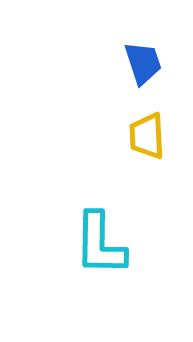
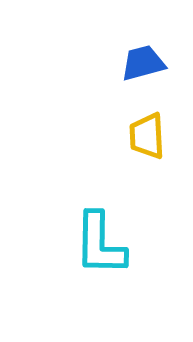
blue trapezoid: rotated 87 degrees counterclockwise
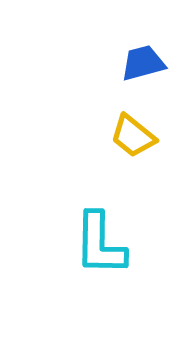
yellow trapezoid: moved 14 px left; rotated 48 degrees counterclockwise
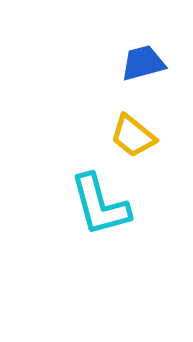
cyan L-shape: moved 39 px up; rotated 16 degrees counterclockwise
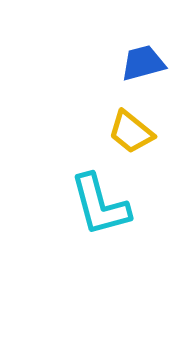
yellow trapezoid: moved 2 px left, 4 px up
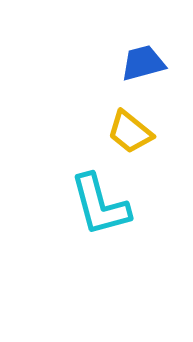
yellow trapezoid: moved 1 px left
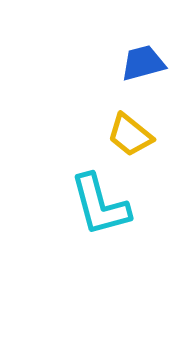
yellow trapezoid: moved 3 px down
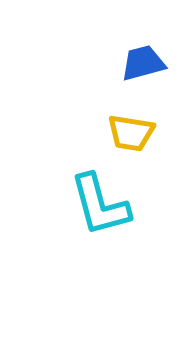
yellow trapezoid: moved 1 px right, 2 px up; rotated 30 degrees counterclockwise
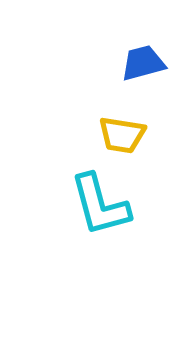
yellow trapezoid: moved 9 px left, 2 px down
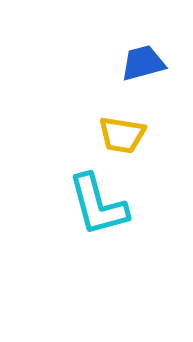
cyan L-shape: moved 2 px left
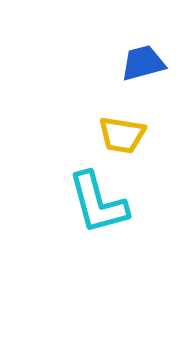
cyan L-shape: moved 2 px up
